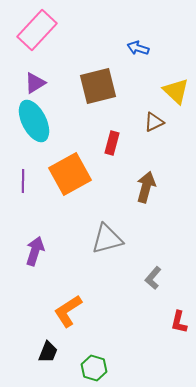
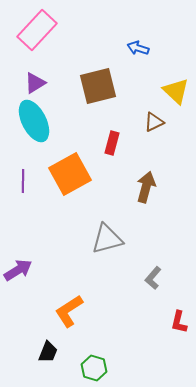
purple arrow: moved 17 px left, 19 px down; rotated 40 degrees clockwise
orange L-shape: moved 1 px right
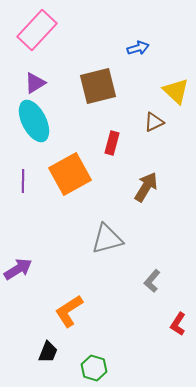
blue arrow: rotated 145 degrees clockwise
brown arrow: rotated 16 degrees clockwise
purple arrow: moved 1 px up
gray L-shape: moved 1 px left, 3 px down
red L-shape: moved 1 px left, 2 px down; rotated 20 degrees clockwise
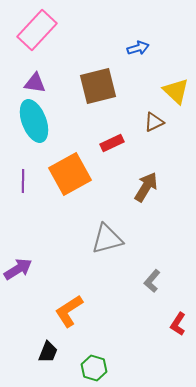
purple triangle: rotated 40 degrees clockwise
cyan ellipse: rotated 6 degrees clockwise
red rectangle: rotated 50 degrees clockwise
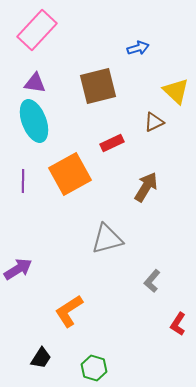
black trapezoid: moved 7 px left, 6 px down; rotated 10 degrees clockwise
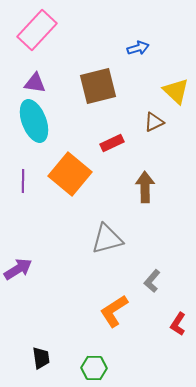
orange square: rotated 21 degrees counterclockwise
brown arrow: moved 1 px left; rotated 32 degrees counterclockwise
orange L-shape: moved 45 px right
black trapezoid: rotated 40 degrees counterclockwise
green hexagon: rotated 15 degrees counterclockwise
